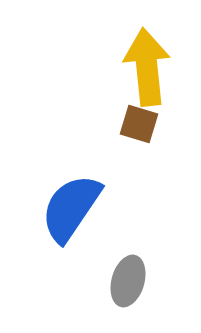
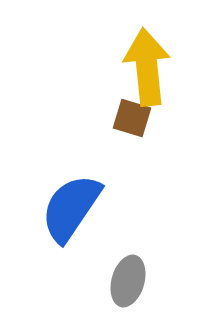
brown square: moved 7 px left, 6 px up
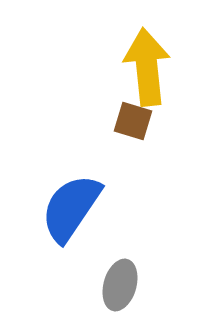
brown square: moved 1 px right, 3 px down
gray ellipse: moved 8 px left, 4 px down
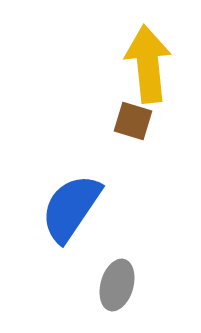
yellow arrow: moved 1 px right, 3 px up
gray ellipse: moved 3 px left
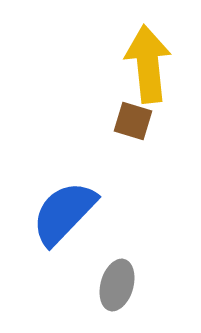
blue semicircle: moved 7 px left, 5 px down; rotated 10 degrees clockwise
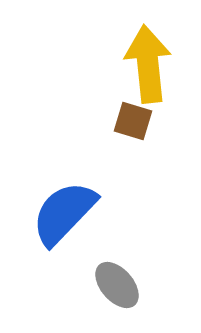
gray ellipse: rotated 57 degrees counterclockwise
